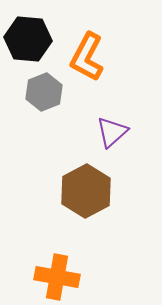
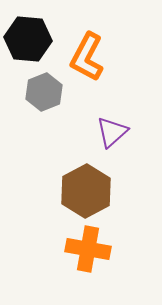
orange cross: moved 31 px right, 28 px up
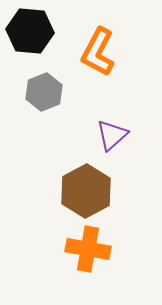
black hexagon: moved 2 px right, 8 px up
orange L-shape: moved 11 px right, 5 px up
purple triangle: moved 3 px down
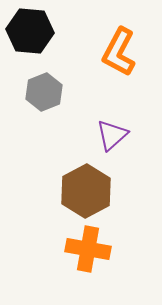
orange L-shape: moved 21 px right
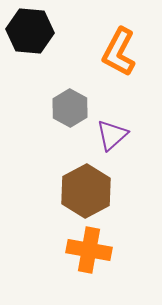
gray hexagon: moved 26 px right, 16 px down; rotated 9 degrees counterclockwise
orange cross: moved 1 px right, 1 px down
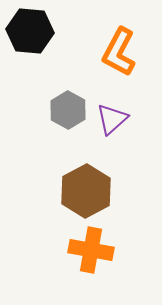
gray hexagon: moved 2 px left, 2 px down
purple triangle: moved 16 px up
orange cross: moved 2 px right
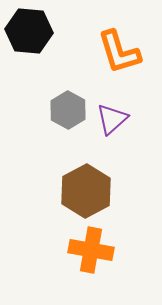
black hexagon: moved 1 px left
orange L-shape: rotated 45 degrees counterclockwise
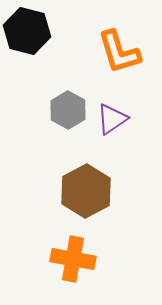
black hexagon: moved 2 px left; rotated 9 degrees clockwise
purple triangle: rotated 8 degrees clockwise
orange cross: moved 18 px left, 9 px down
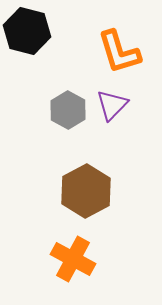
purple triangle: moved 14 px up; rotated 12 degrees counterclockwise
orange cross: rotated 18 degrees clockwise
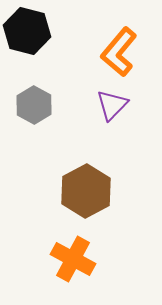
orange L-shape: rotated 57 degrees clockwise
gray hexagon: moved 34 px left, 5 px up
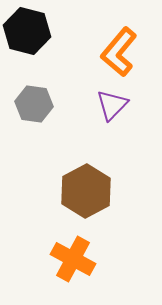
gray hexagon: moved 1 px up; rotated 21 degrees counterclockwise
